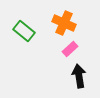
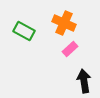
green rectangle: rotated 10 degrees counterclockwise
black arrow: moved 5 px right, 5 px down
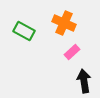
pink rectangle: moved 2 px right, 3 px down
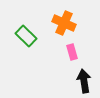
green rectangle: moved 2 px right, 5 px down; rotated 15 degrees clockwise
pink rectangle: rotated 63 degrees counterclockwise
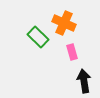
green rectangle: moved 12 px right, 1 px down
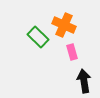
orange cross: moved 2 px down
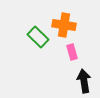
orange cross: rotated 15 degrees counterclockwise
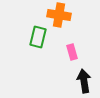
orange cross: moved 5 px left, 10 px up
green rectangle: rotated 60 degrees clockwise
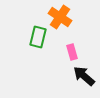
orange cross: moved 1 px right, 2 px down; rotated 25 degrees clockwise
black arrow: moved 5 px up; rotated 40 degrees counterclockwise
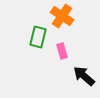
orange cross: moved 2 px right, 1 px up
pink rectangle: moved 10 px left, 1 px up
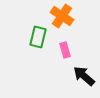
pink rectangle: moved 3 px right, 1 px up
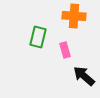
orange cross: moved 12 px right; rotated 30 degrees counterclockwise
